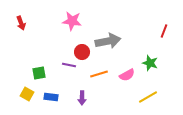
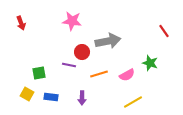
red line: rotated 56 degrees counterclockwise
yellow line: moved 15 px left, 5 px down
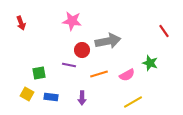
red circle: moved 2 px up
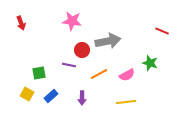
red line: moved 2 px left; rotated 32 degrees counterclockwise
orange line: rotated 12 degrees counterclockwise
blue rectangle: moved 1 px up; rotated 48 degrees counterclockwise
yellow line: moved 7 px left; rotated 24 degrees clockwise
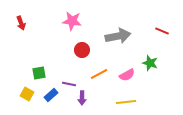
gray arrow: moved 10 px right, 5 px up
purple line: moved 19 px down
blue rectangle: moved 1 px up
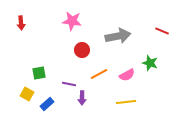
red arrow: rotated 16 degrees clockwise
blue rectangle: moved 4 px left, 9 px down
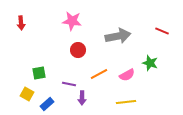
red circle: moved 4 px left
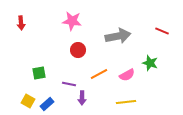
yellow square: moved 1 px right, 7 px down
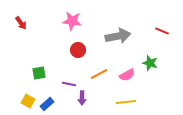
red arrow: rotated 32 degrees counterclockwise
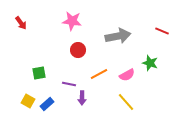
yellow line: rotated 54 degrees clockwise
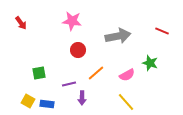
orange line: moved 3 px left, 1 px up; rotated 12 degrees counterclockwise
purple line: rotated 24 degrees counterclockwise
blue rectangle: rotated 48 degrees clockwise
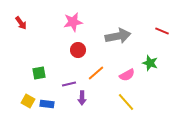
pink star: moved 1 px right, 1 px down; rotated 18 degrees counterclockwise
